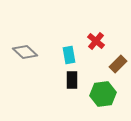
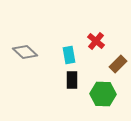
green hexagon: rotated 10 degrees clockwise
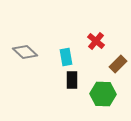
cyan rectangle: moved 3 px left, 2 px down
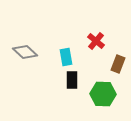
brown rectangle: rotated 24 degrees counterclockwise
